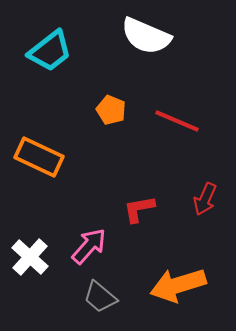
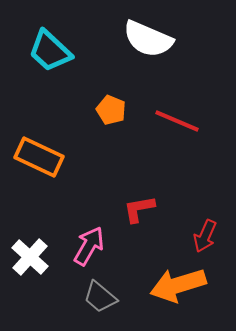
white semicircle: moved 2 px right, 3 px down
cyan trapezoid: rotated 81 degrees clockwise
red arrow: moved 37 px down
pink arrow: rotated 12 degrees counterclockwise
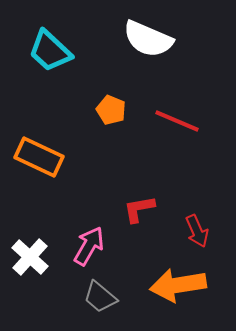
red arrow: moved 8 px left, 5 px up; rotated 48 degrees counterclockwise
orange arrow: rotated 8 degrees clockwise
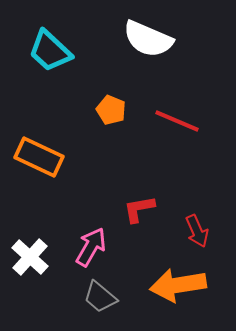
pink arrow: moved 2 px right, 1 px down
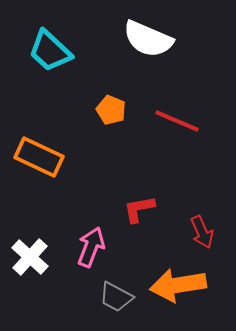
red arrow: moved 5 px right, 1 px down
pink arrow: rotated 9 degrees counterclockwise
gray trapezoid: moved 16 px right; rotated 12 degrees counterclockwise
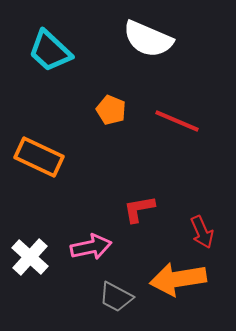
pink arrow: rotated 57 degrees clockwise
orange arrow: moved 6 px up
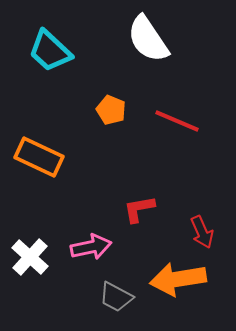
white semicircle: rotated 33 degrees clockwise
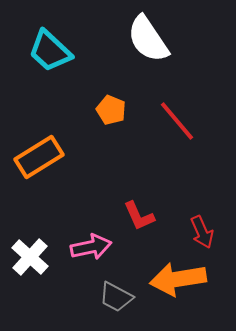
red line: rotated 27 degrees clockwise
orange rectangle: rotated 57 degrees counterclockwise
red L-shape: moved 7 px down; rotated 104 degrees counterclockwise
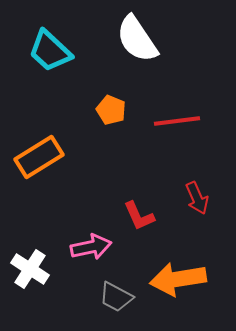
white semicircle: moved 11 px left
red line: rotated 57 degrees counterclockwise
red arrow: moved 5 px left, 34 px up
white cross: moved 12 px down; rotated 9 degrees counterclockwise
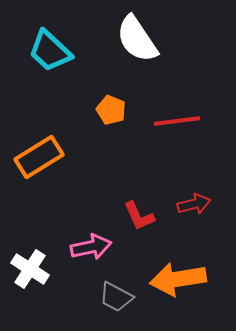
red arrow: moved 3 px left, 6 px down; rotated 80 degrees counterclockwise
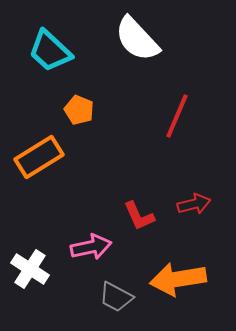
white semicircle: rotated 9 degrees counterclockwise
orange pentagon: moved 32 px left
red line: moved 5 px up; rotated 60 degrees counterclockwise
